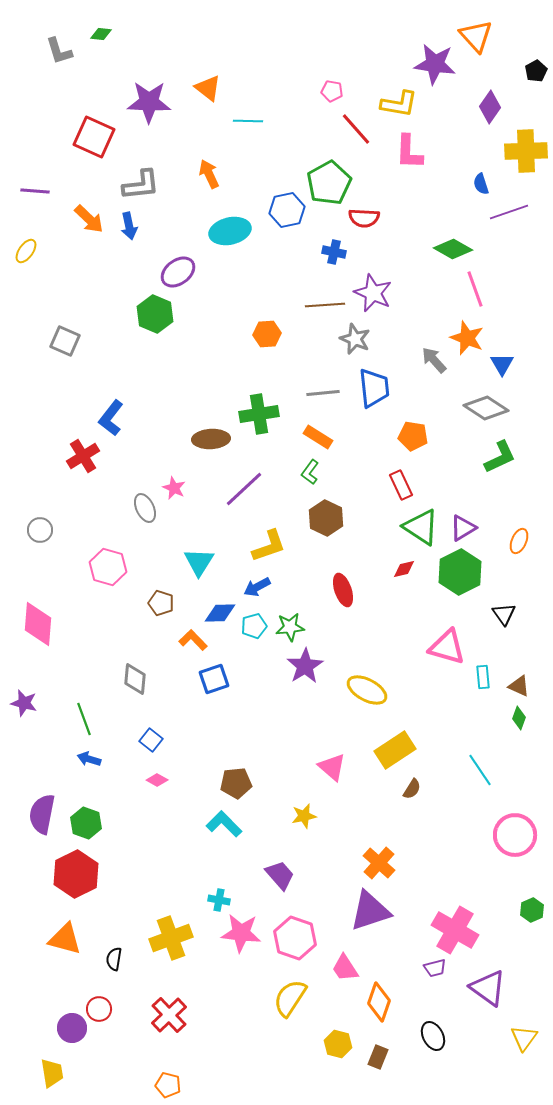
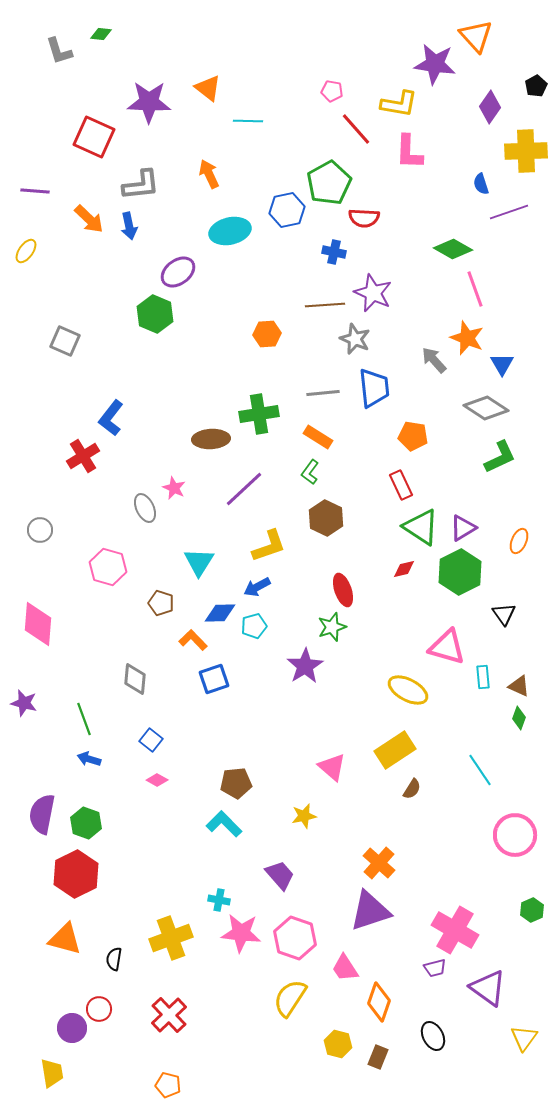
black pentagon at (536, 71): moved 15 px down
green star at (290, 627): moved 42 px right; rotated 12 degrees counterclockwise
yellow ellipse at (367, 690): moved 41 px right
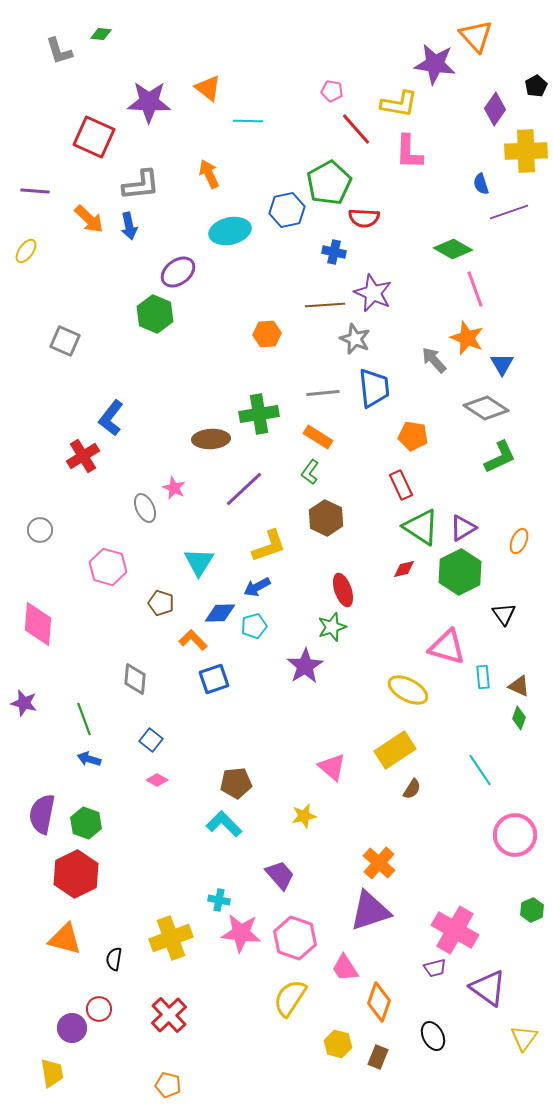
purple diamond at (490, 107): moved 5 px right, 2 px down
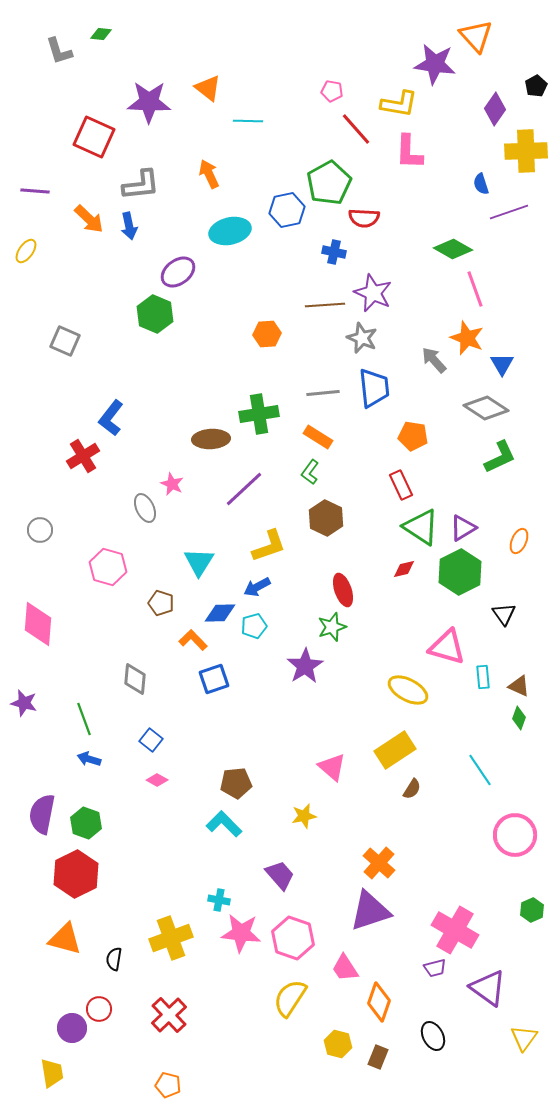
gray star at (355, 339): moved 7 px right, 1 px up
pink star at (174, 488): moved 2 px left, 4 px up
pink hexagon at (295, 938): moved 2 px left
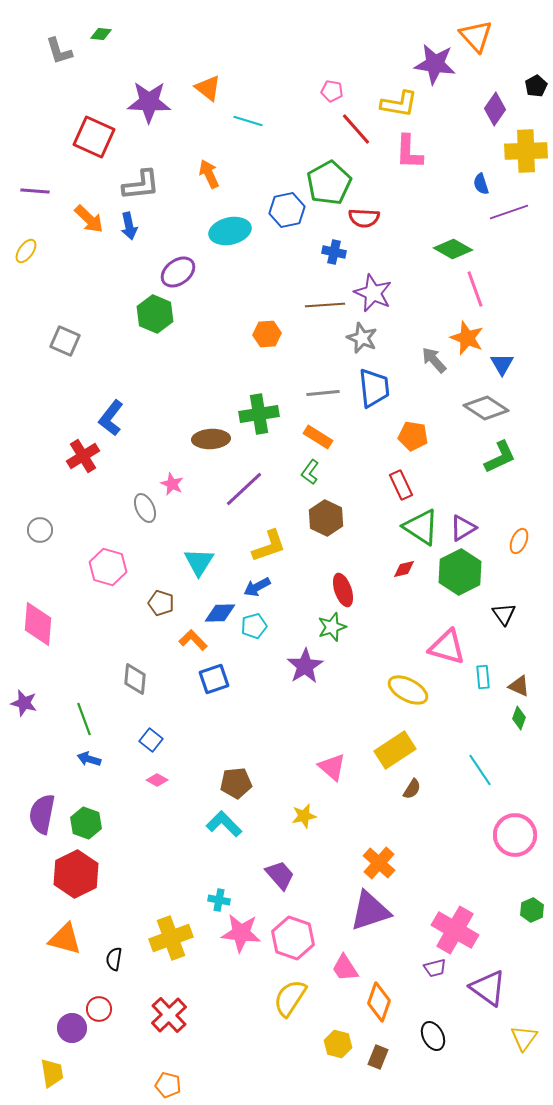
cyan line at (248, 121): rotated 16 degrees clockwise
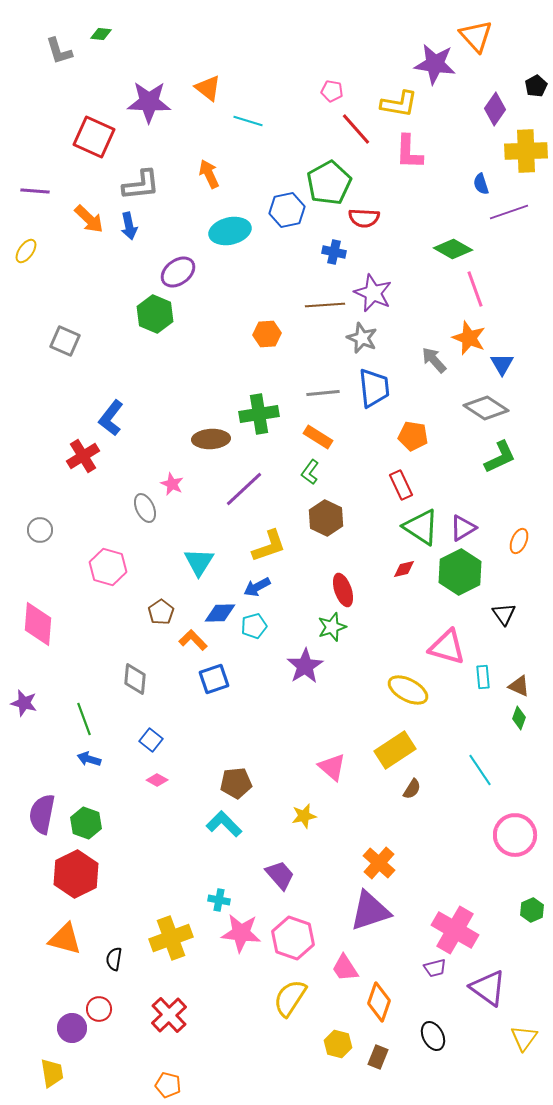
orange star at (467, 338): moved 2 px right
brown pentagon at (161, 603): moved 9 px down; rotated 20 degrees clockwise
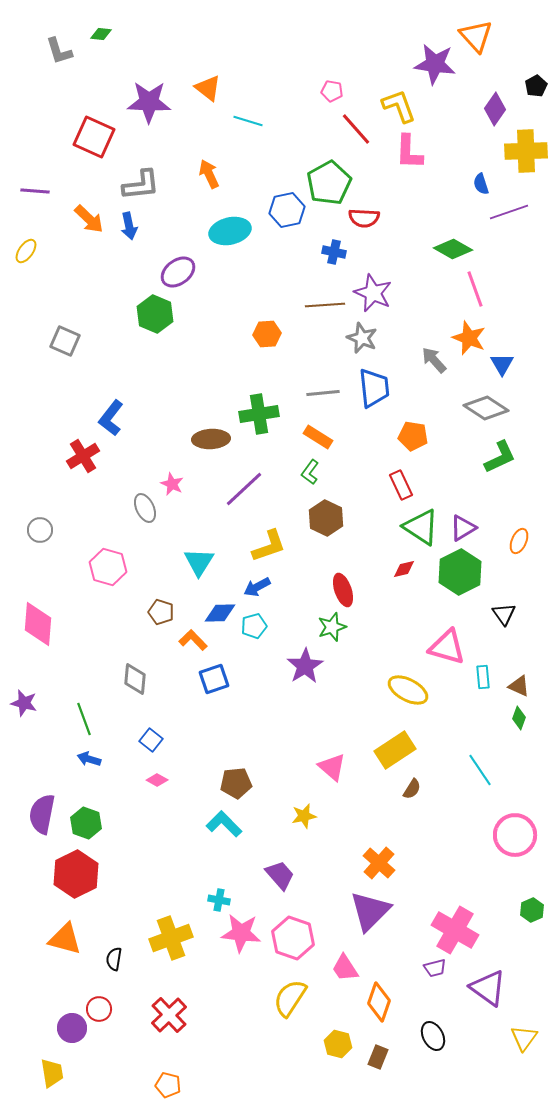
yellow L-shape at (399, 104): moved 2 px down; rotated 120 degrees counterclockwise
brown pentagon at (161, 612): rotated 20 degrees counterclockwise
purple triangle at (370, 911): rotated 27 degrees counterclockwise
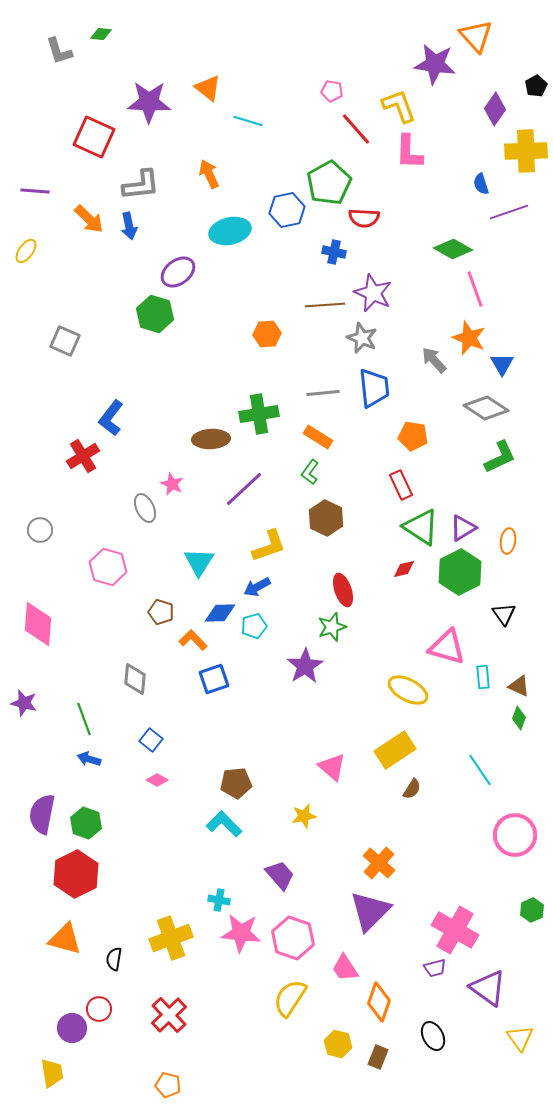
green hexagon at (155, 314): rotated 6 degrees counterclockwise
orange ellipse at (519, 541): moved 11 px left; rotated 15 degrees counterclockwise
yellow triangle at (524, 1038): moved 4 px left; rotated 12 degrees counterclockwise
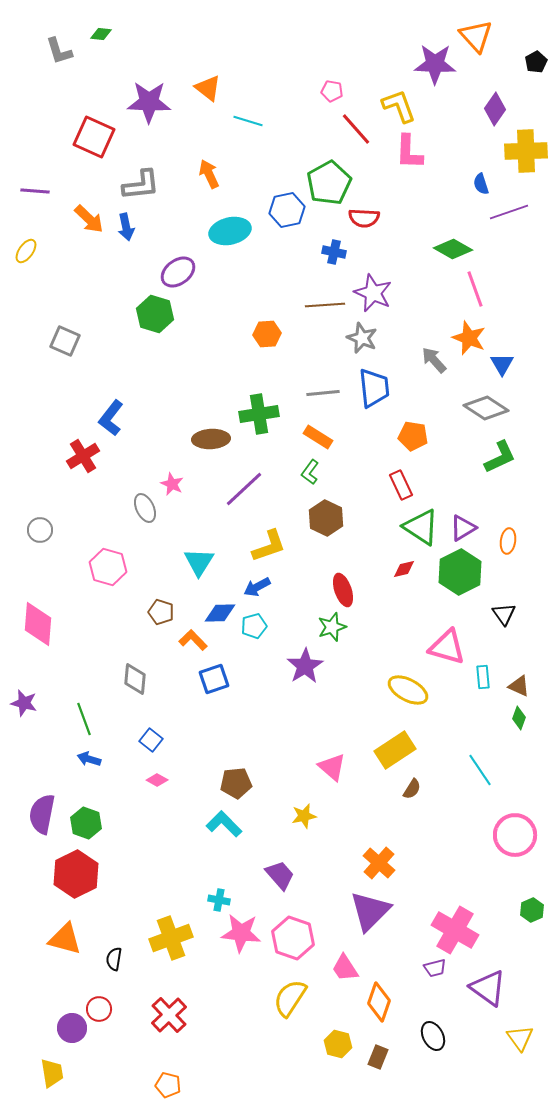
purple star at (435, 64): rotated 6 degrees counterclockwise
black pentagon at (536, 86): moved 24 px up
blue arrow at (129, 226): moved 3 px left, 1 px down
